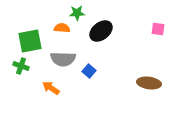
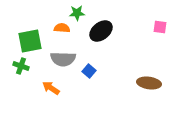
pink square: moved 2 px right, 2 px up
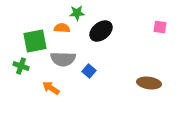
green square: moved 5 px right
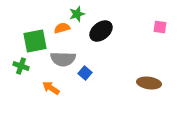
green star: moved 1 px down; rotated 14 degrees counterclockwise
orange semicircle: rotated 21 degrees counterclockwise
blue square: moved 4 px left, 2 px down
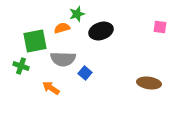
black ellipse: rotated 20 degrees clockwise
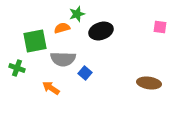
green cross: moved 4 px left, 2 px down
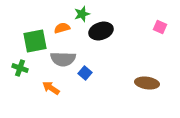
green star: moved 5 px right
pink square: rotated 16 degrees clockwise
green cross: moved 3 px right
brown ellipse: moved 2 px left
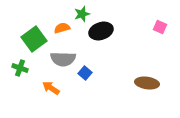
green square: moved 1 px left, 2 px up; rotated 25 degrees counterclockwise
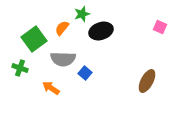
orange semicircle: rotated 35 degrees counterclockwise
brown ellipse: moved 2 px up; rotated 70 degrees counterclockwise
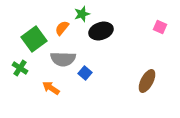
green cross: rotated 14 degrees clockwise
